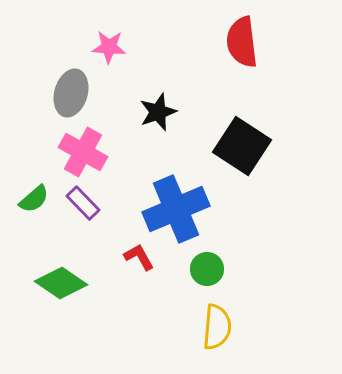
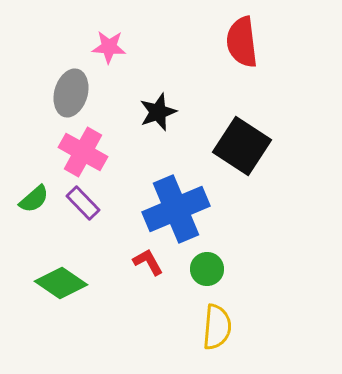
red L-shape: moved 9 px right, 5 px down
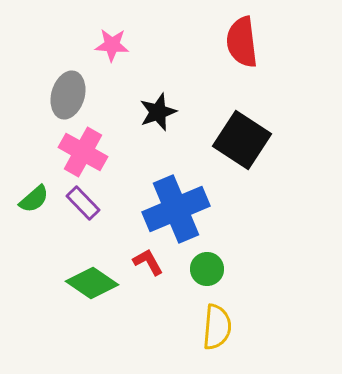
pink star: moved 3 px right, 2 px up
gray ellipse: moved 3 px left, 2 px down
black square: moved 6 px up
green diamond: moved 31 px right
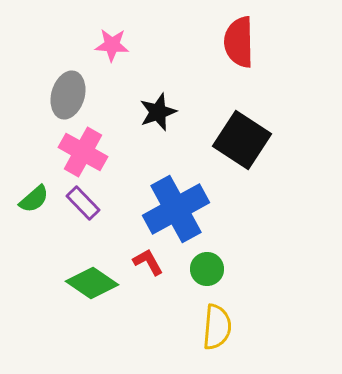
red semicircle: moved 3 px left; rotated 6 degrees clockwise
blue cross: rotated 6 degrees counterclockwise
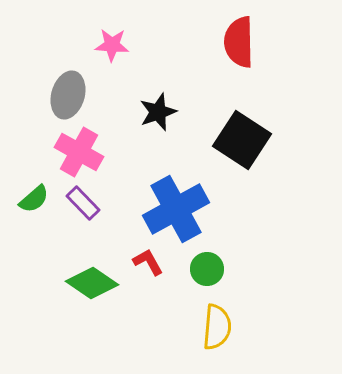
pink cross: moved 4 px left
